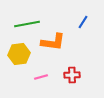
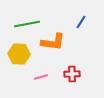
blue line: moved 2 px left
yellow hexagon: rotated 10 degrees clockwise
red cross: moved 1 px up
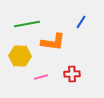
yellow hexagon: moved 1 px right, 2 px down
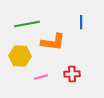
blue line: rotated 32 degrees counterclockwise
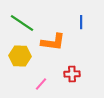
green line: moved 5 px left, 1 px up; rotated 45 degrees clockwise
pink line: moved 7 px down; rotated 32 degrees counterclockwise
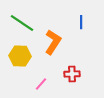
orange L-shape: rotated 65 degrees counterclockwise
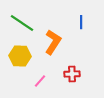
pink line: moved 1 px left, 3 px up
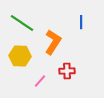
red cross: moved 5 px left, 3 px up
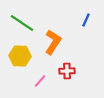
blue line: moved 5 px right, 2 px up; rotated 24 degrees clockwise
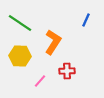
green line: moved 2 px left
